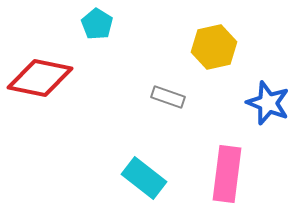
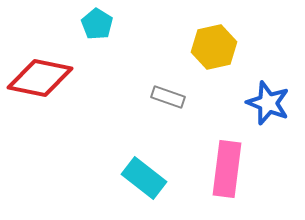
pink rectangle: moved 5 px up
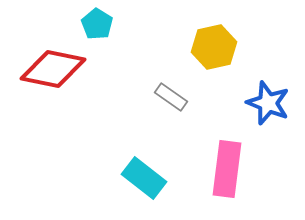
red diamond: moved 13 px right, 9 px up
gray rectangle: moved 3 px right; rotated 16 degrees clockwise
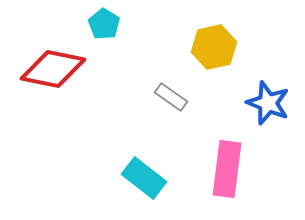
cyan pentagon: moved 7 px right
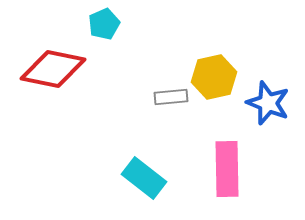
cyan pentagon: rotated 16 degrees clockwise
yellow hexagon: moved 30 px down
gray rectangle: rotated 40 degrees counterclockwise
pink rectangle: rotated 8 degrees counterclockwise
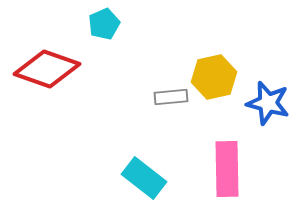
red diamond: moved 6 px left; rotated 8 degrees clockwise
blue star: rotated 6 degrees counterclockwise
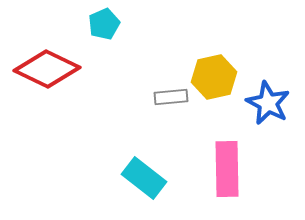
red diamond: rotated 6 degrees clockwise
blue star: rotated 12 degrees clockwise
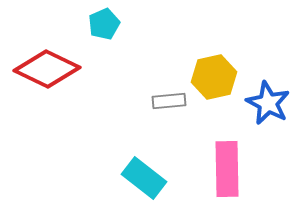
gray rectangle: moved 2 px left, 4 px down
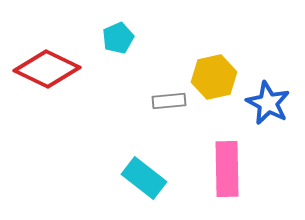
cyan pentagon: moved 14 px right, 14 px down
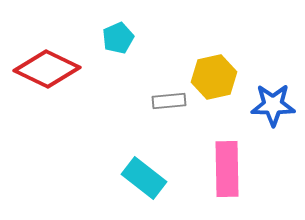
blue star: moved 5 px right, 2 px down; rotated 27 degrees counterclockwise
